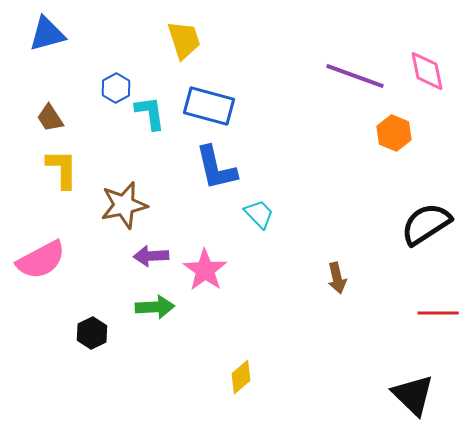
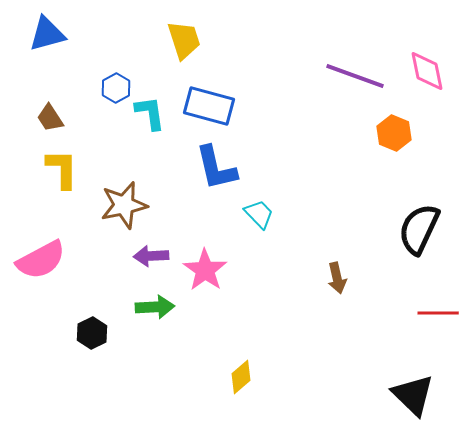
black semicircle: moved 7 px left, 5 px down; rotated 32 degrees counterclockwise
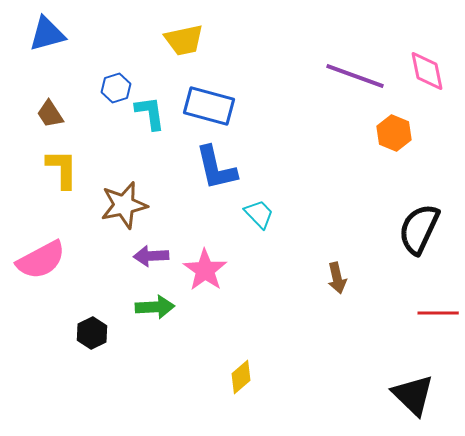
yellow trapezoid: rotated 96 degrees clockwise
blue hexagon: rotated 12 degrees clockwise
brown trapezoid: moved 4 px up
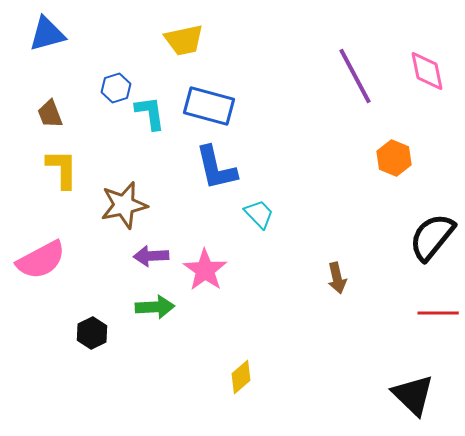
purple line: rotated 42 degrees clockwise
brown trapezoid: rotated 12 degrees clockwise
orange hexagon: moved 25 px down
black semicircle: moved 13 px right, 8 px down; rotated 14 degrees clockwise
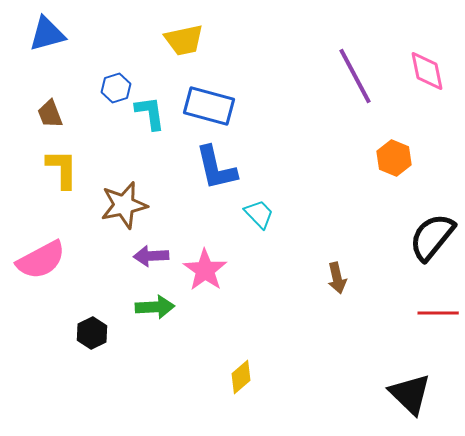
black triangle: moved 3 px left, 1 px up
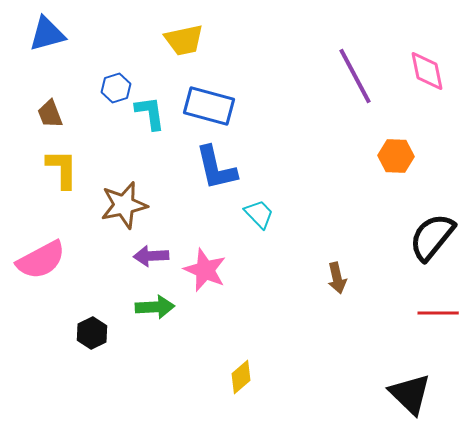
orange hexagon: moved 2 px right, 2 px up; rotated 20 degrees counterclockwise
pink star: rotated 12 degrees counterclockwise
